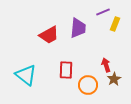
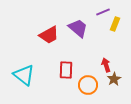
purple trapezoid: rotated 55 degrees counterclockwise
cyan triangle: moved 2 px left
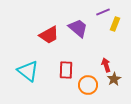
cyan triangle: moved 4 px right, 4 px up
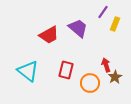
purple line: rotated 32 degrees counterclockwise
red rectangle: rotated 12 degrees clockwise
brown star: moved 1 px right, 2 px up
orange circle: moved 2 px right, 2 px up
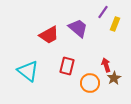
red rectangle: moved 1 px right, 4 px up
brown star: moved 1 px left, 1 px down
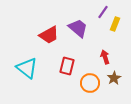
red arrow: moved 1 px left, 8 px up
cyan triangle: moved 1 px left, 3 px up
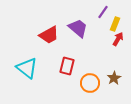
red arrow: moved 13 px right, 18 px up; rotated 48 degrees clockwise
